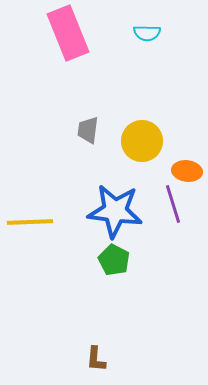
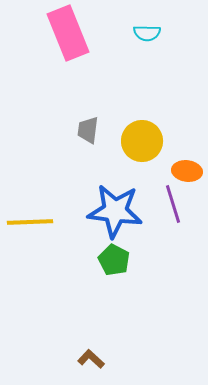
brown L-shape: moved 5 px left; rotated 128 degrees clockwise
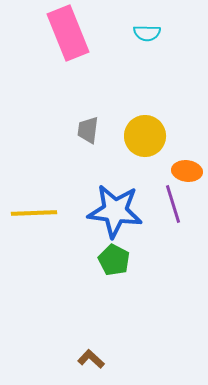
yellow circle: moved 3 px right, 5 px up
yellow line: moved 4 px right, 9 px up
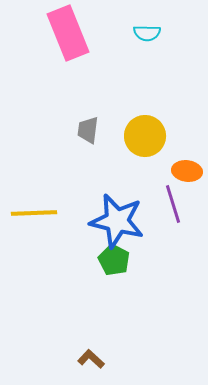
blue star: moved 2 px right, 10 px down; rotated 6 degrees clockwise
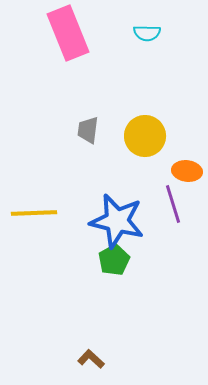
green pentagon: rotated 16 degrees clockwise
